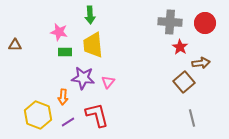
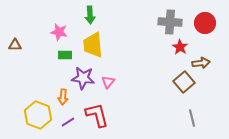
green rectangle: moved 3 px down
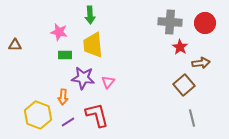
brown square: moved 3 px down
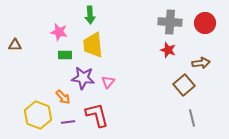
red star: moved 12 px left, 3 px down; rotated 14 degrees counterclockwise
orange arrow: rotated 49 degrees counterclockwise
purple line: rotated 24 degrees clockwise
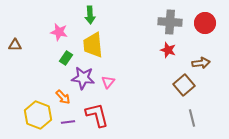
green rectangle: moved 1 px right, 3 px down; rotated 56 degrees counterclockwise
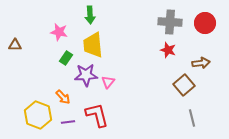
purple star: moved 3 px right, 3 px up; rotated 10 degrees counterclockwise
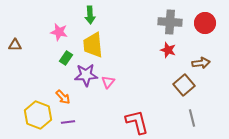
red L-shape: moved 40 px right, 7 px down
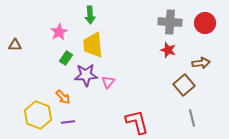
pink star: rotated 30 degrees clockwise
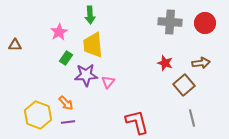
red star: moved 3 px left, 13 px down
orange arrow: moved 3 px right, 6 px down
